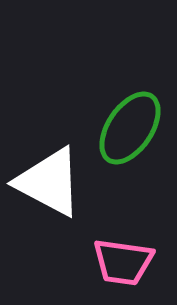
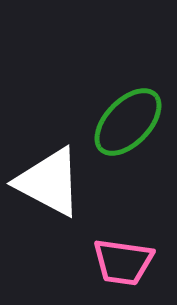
green ellipse: moved 2 px left, 6 px up; rotated 10 degrees clockwise
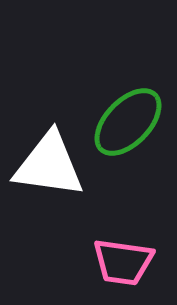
white triangle: moved 17 px up; rotated 20 degrees counterclockwise
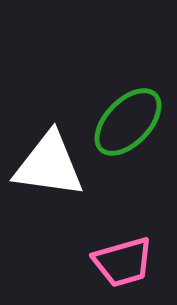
pink trapezoid: rotated 24 degrees counterclockwise
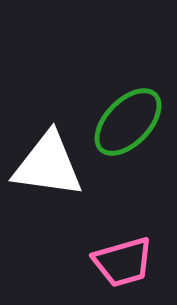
white triangle: moved 1 px left
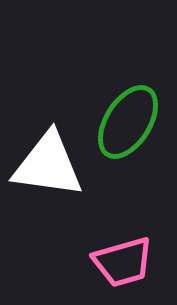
green ellipse: rotated 12 degrees counterclockwise
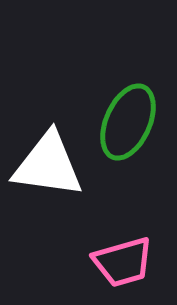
green ellipse: rotated 8 degrees counterclockwise
